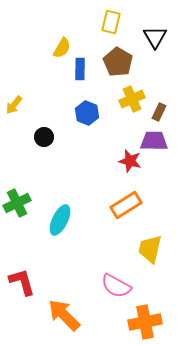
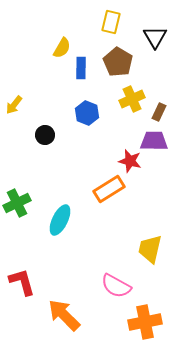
blue rectangle: moved 1 px right, 1 px up
black circle: moved 1 px right, 2 px up
orange rectangle: moved 17 px left, 16 px up
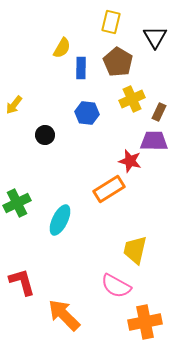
blue hexagon: rotated 15 degrees counterclockwise
yellow trapezoid: moved 15 px left, 1 px down
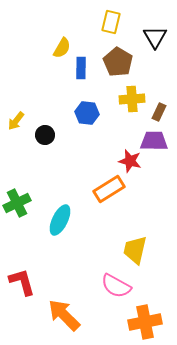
yellow cross: rotated 20 degrees clockwise
yellow arrow: moved 2 px right, 16 px down
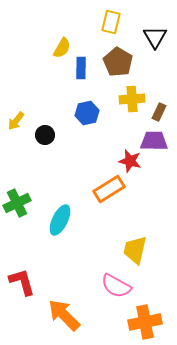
blue hexagon: rotated 20 degrees counterclockwise
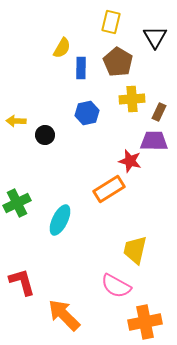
yellow arrow: rotated 54 degrees clockwise
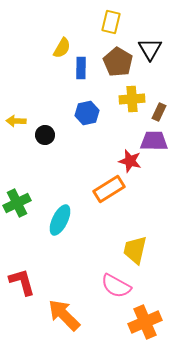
black triangle: moved 5 px left, 12 px down
orange cross: rotated 12 degrees counterclockwise
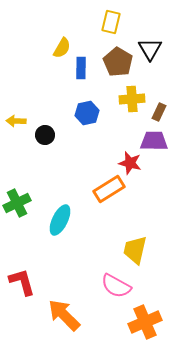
red star: moved 2 px down
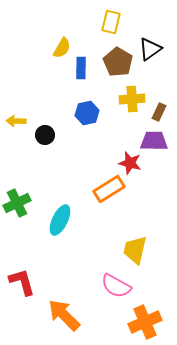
black triangle: rotated 25 degrees clockwise
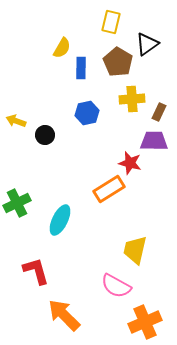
black triangle: moved 3 px left, 5 px up
yellow arrow: rotated 18 degrees clockwise
red L-shape: moved 14 px right, 11 px up
